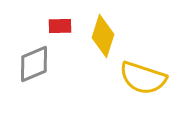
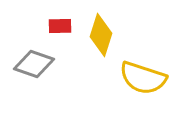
yellow diamond: moved 2 px left, 1 px up
gray diamond: rotated 42 degrees clockwise
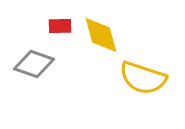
yellow diamond: rotated 33 degrees counterclockwise
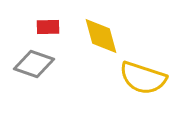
red rectangle: moved 12 px left, 1 px down
yellow diamond: moved 1 px down
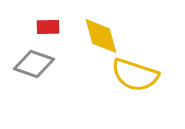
yellow semicircle: moved 8 px left, 3 px up
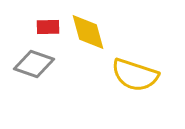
yellow diamond: moved 13 px left, 4 px up
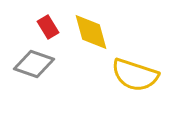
red rectangle: rotated 60 degrees clockwise
yellow diamond: moved 3 px right
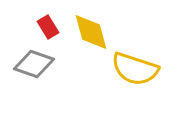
yellow semicircle: moved 6 px up
